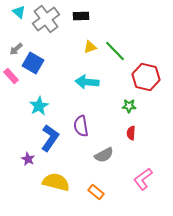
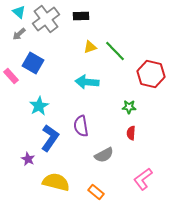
gray arrow: moved 3 px right, 15 px up
red hexagon: moved 5 px right, 3 px up
green star: moved 1 px down
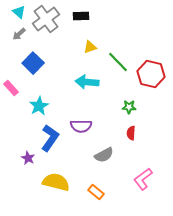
green line: moved 3 px right, 11 px down
blue square: rotated 15 degrees clockwise
pink rectangle: moved 12 px down
purple semicircle: rotated 80 degrees counterclockwise
purple star: moved 1 px up
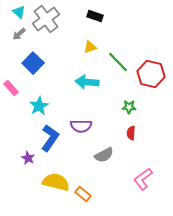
black rectangle: moved 14 px right; rotated 21 degrees clockwise
orange rectangle: moved 13 px left, 2 px down
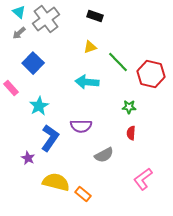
gray arrow: moved 1 px up
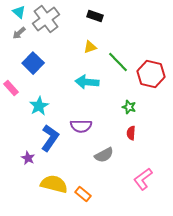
green star: rotated 16 degrees clockwise
yellow semicircle: moved 2 px left, 2 px down
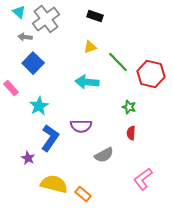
gray arrow: moved 6 px right, 4 px down; rotated 48 degrees clockwise
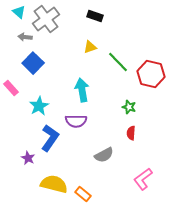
cyan arrow: moved 5 px left, 8 px down; rotated 75 degrees clockwise
purple semicircle: moved 5 px left, 5 px up
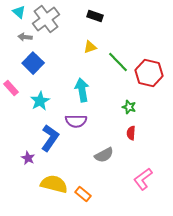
red hexagon: moved 2 px left, 1 px up
cyan star: moved 1 px right, 5 px up
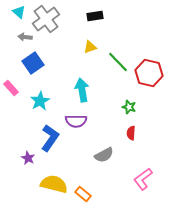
black rectangle: rotated 28 degrees counterclockwise
blue square: rotated 10 degrees clockwise
